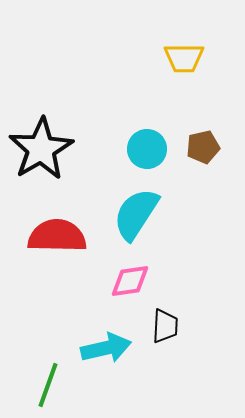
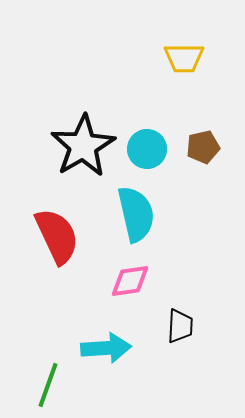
black star: moved 42 px right, 3 px up
cyan semicircle: rotated 134 degrees clockwise
red semicircle: rotated 64 degrees clockwise
black trapezoid: moved 15 px right
cyan arrow: rotated 9 degrees clockwise
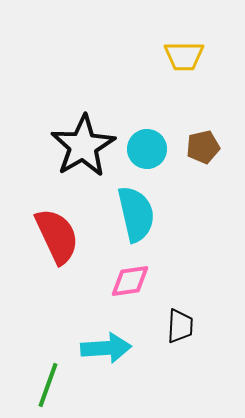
yellow trapezoid: moved 2 px up
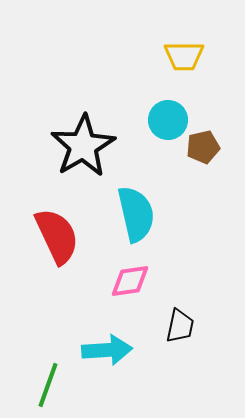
cyan circle: moved 21 px right, 29 px up
black trapezoid: rotated 9 degrees clockwise
cyan arrow: moved 1 px right, 2 px down
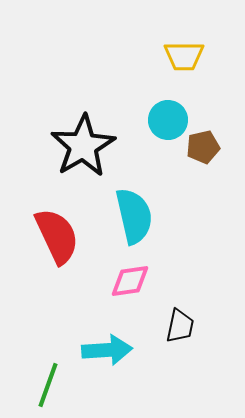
cyan semicircle: moved 2 px left, 2 px down
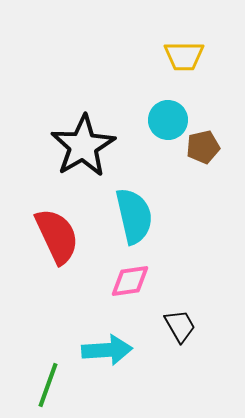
black trapezoid: rotated 42 degrees counterclockwise
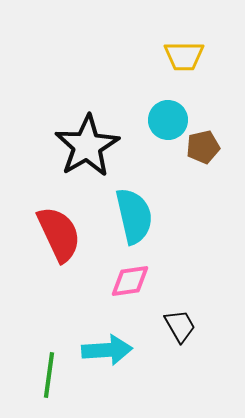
black star: moved 4 px right
red semicircle: moved 2 px right, 2 px up
green line: moved 1 px right, 10 px up; rotated 12 degrees counterclockwise
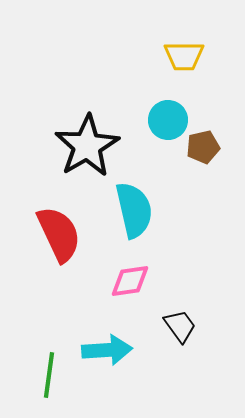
cyan semicircle: moved 6 px up
black trapezoid: rotated 6 degrees counterclockwise
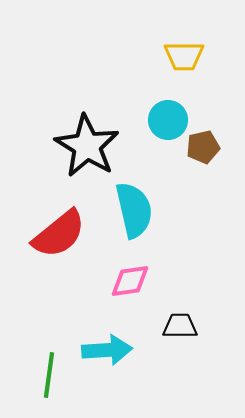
black star: rotated 10 degrees counterclockwise
red semicircle: rotated 76 degrees clockwise
black trapezoid: rotated 54 degrees counterclockwise
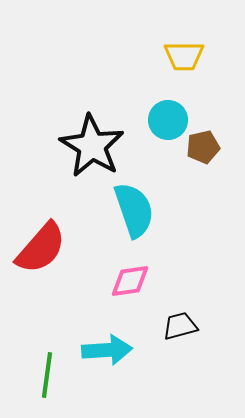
black star: moved 5 px right
cyan semicircle: rotated 6 degrees counterclockwise
red semicircle: moved 18 px left, 14 px down; rotated 10 degrees counterclockwise
black trapezoid: rotated 15 degrees counterclockwise
green line: moved 2 px left
